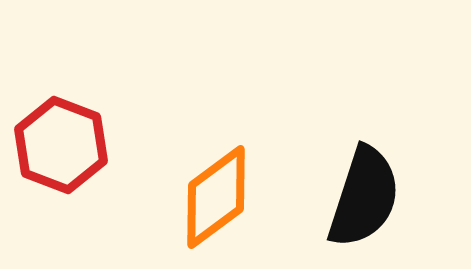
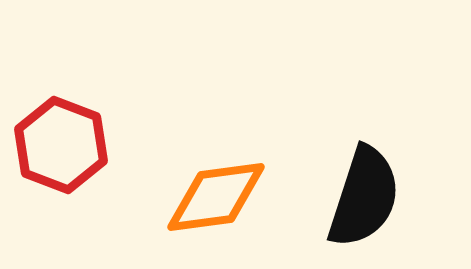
orange diamond: rotated 29 degrees clockwise
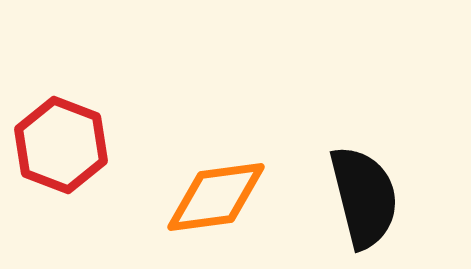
black semicircle: rotated 32 degrees counterclockwise
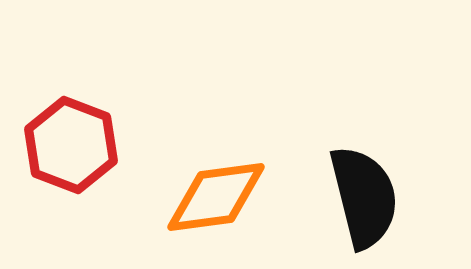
red hexagon: moved 10 px right
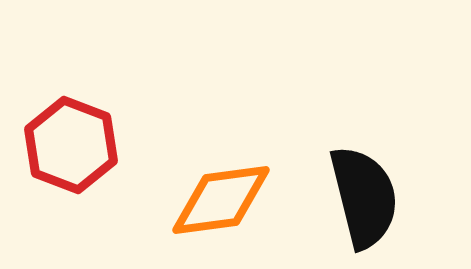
orange diamond: moved 5 px right, 3 px down
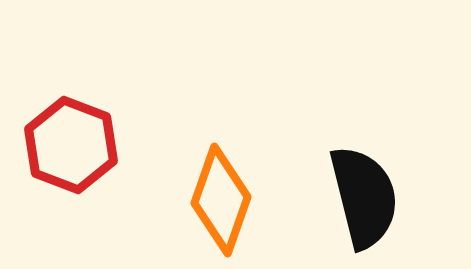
orange diamond: rotated 63 degrees counterclockwise
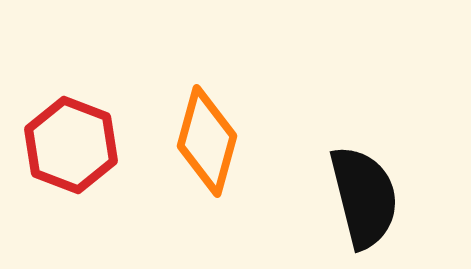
orange diamond: moved 14 px left, 59 px up; rotated 4 degrees counterclockwise
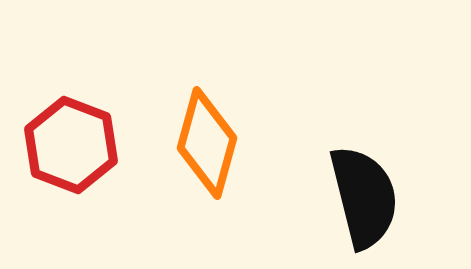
orange diamond: moved 2 px down
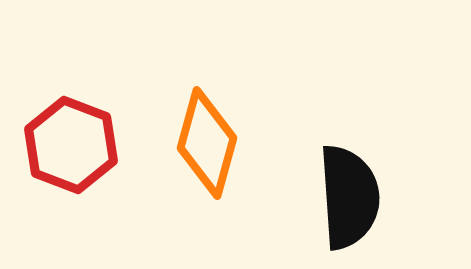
black semicircle: moved 15 px left; rotated 10 degrees clockwise
